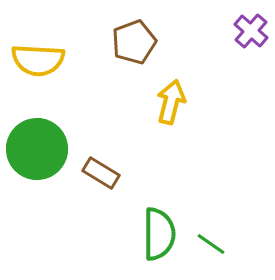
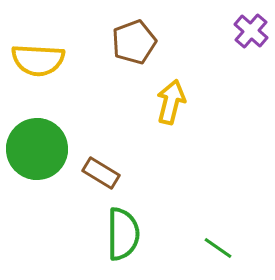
green semicircle: moved 36 px left
green line: moved 7 px right, 4 px down
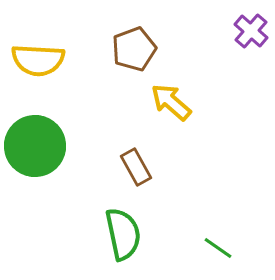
brown pentagon: moved 7 px down
yellow arrow: rotated 63 degrees counterclockwise
green circle: moved 2 px left, 3 px up
brown rectangle: moved 35 px right, 6 px up; rotated 30 degrees clockwise
green semicircle: rotated 12 degrees counterclockwise
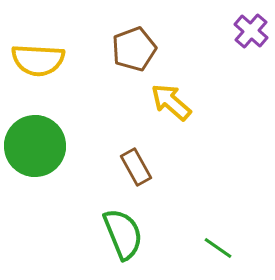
green semicircle: rotated 10 degrees counterclockwise
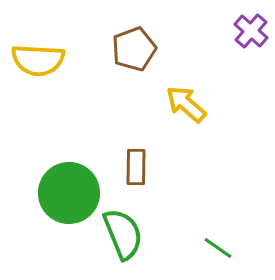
yellow arrow: moved 15 px right, 2 px down
green circle: moved 34 px right, 47 px down
brown rectangle: rotated 30 degrees clockwise
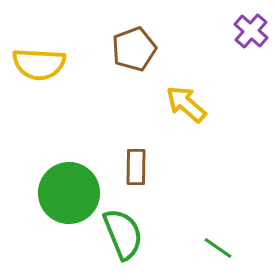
yellow semicircle: moved 1 px right, 4 px down
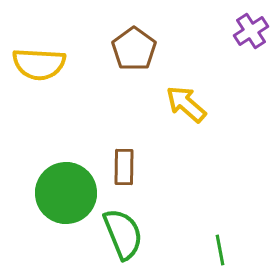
purple cross: rotated 16 degrees clockwise
brown pentagon: rotated 15 degrees counterclockwise
brown rectangle: moved 12 px left
green circle: moved 3 px left
green line: moved 2 px right, 2 px down; rotated 44 degrees clockwise
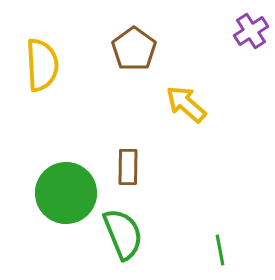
yellow semicircle: moved 3 px right, 1 px down; rotated 96 degrees counterclockwise
brown rectangle: moved 4 px right
